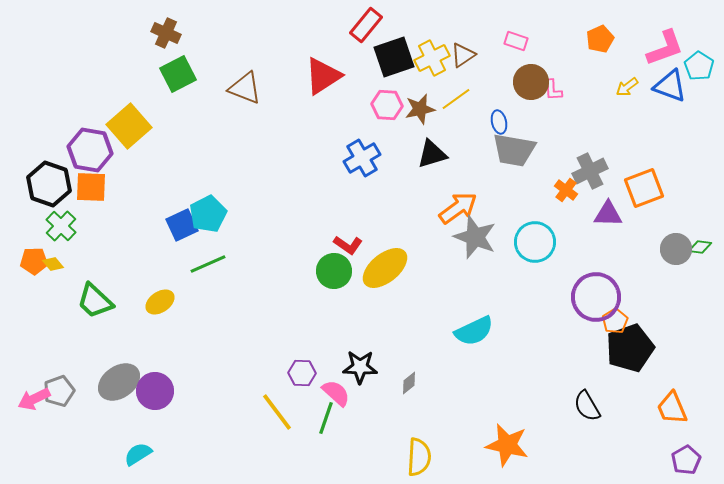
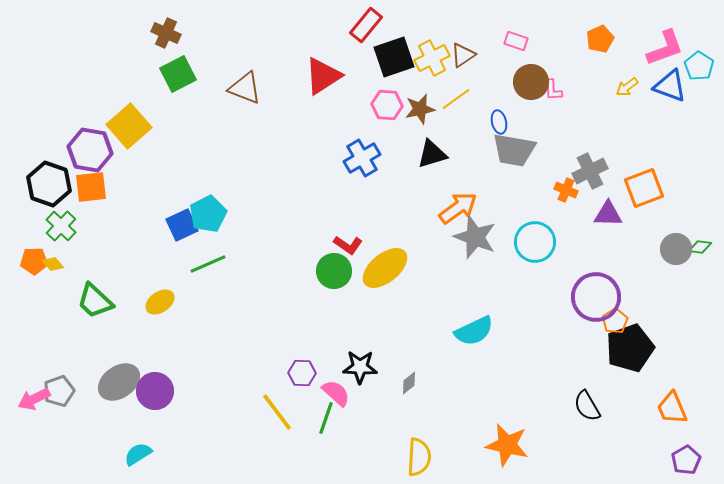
orange square at (91, 187): rotated 8 degrees counterclockwise
orange cross at (566, 190): rotated 15 degrees counterclockwise
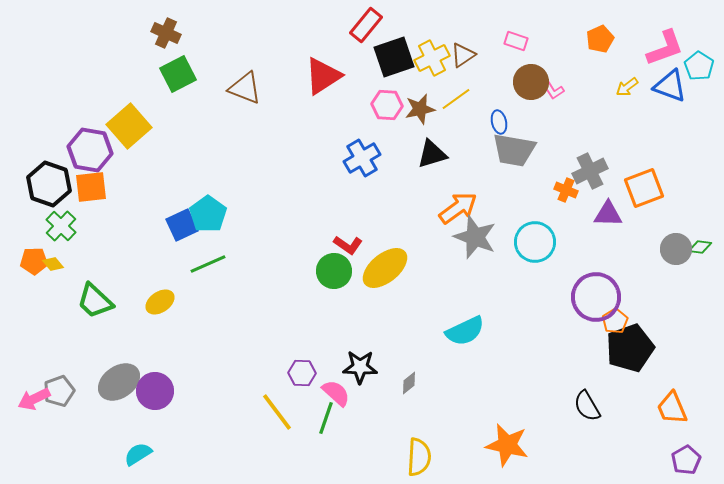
pink L-shape at (553, 90): rotated 30 degrees counterclockwise
cyan pentagon at (208, 214): rotated 9 degrees counterclockwise
cyan semicircle at (474, 331): moved 9 px left
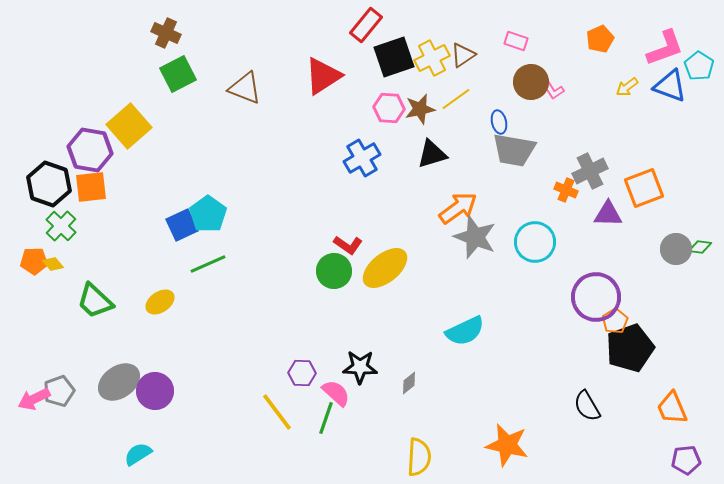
pink hexagon at (387, 105): moved 2 px right, 3 px down
purple pentagon at (686, 460): rotated 24 degrees clockwise
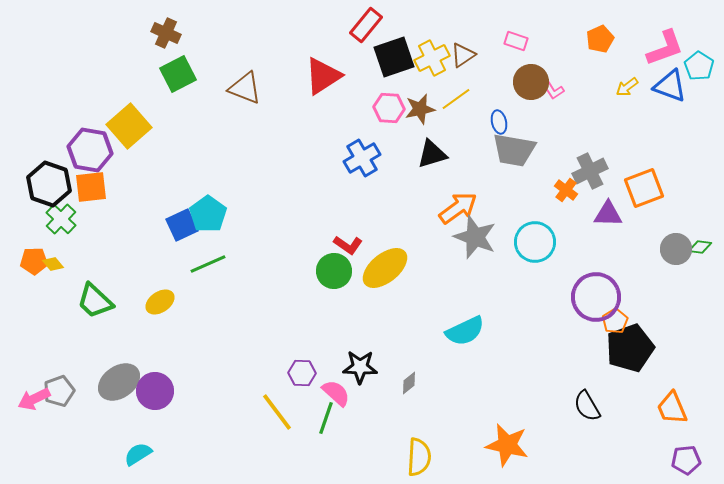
orange cross at (566, 190): rotated 15 degrees clockwise
green cross at (61, 226): moved 7 px up
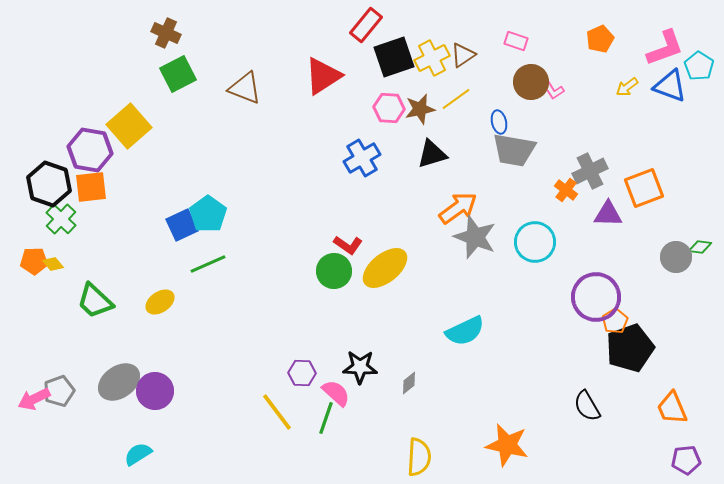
gray circle at (676, 249): moved 8 px down
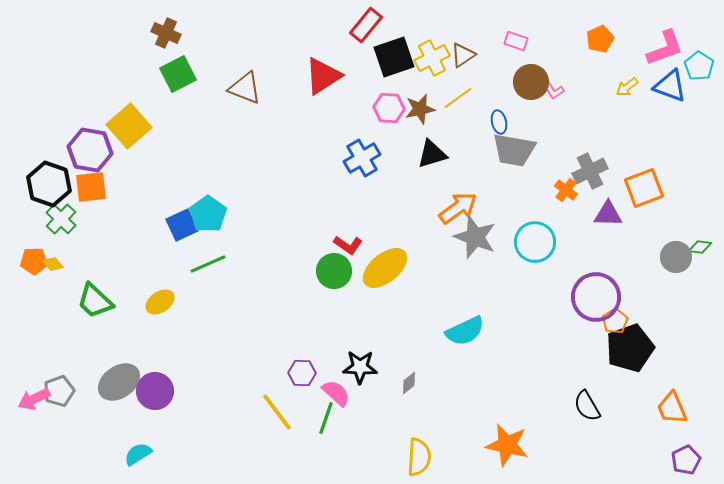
yellow line at (456, 99): moved 2 px right, 1 px up
purple pentagon at (686, 460): rotated 20 degrees counterclockwise
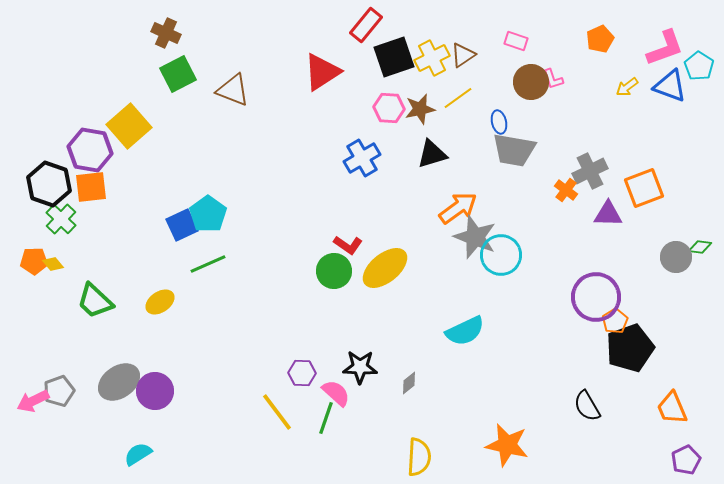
red triangle at (323, 76): moved 1 px left, 4 px up
brown triangle at (245, 88): moved 12 px left, 2 px down
pink L-shape at (553, 90): moved 11 px up; rotated 15 degrees clockwise
cyan circle at (535, 242): moved 34 px left, 13 px down
pink arrow at (34, 399): moved 1 px left, 2 px down
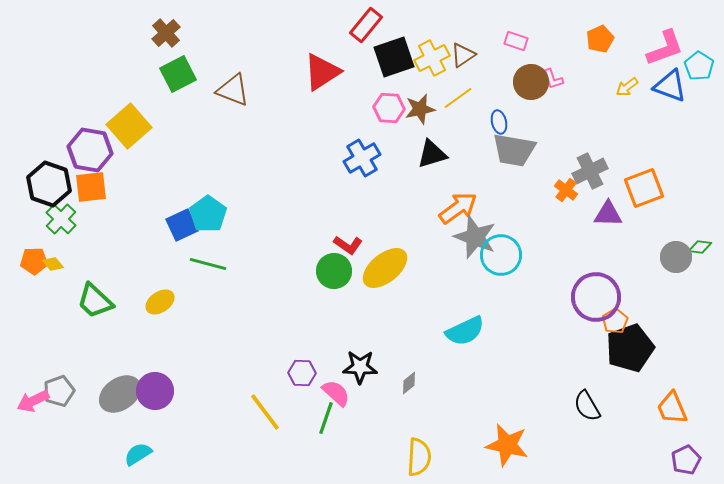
brown cross at (166, 33): rotated 24 degrees clockwise
green line at (208, 264): rotated 39 degrees clockwise
gray ellipse at (119, 382): moved 1 px right, 12 px down
yellow line at (277, 412): moved 12 px left
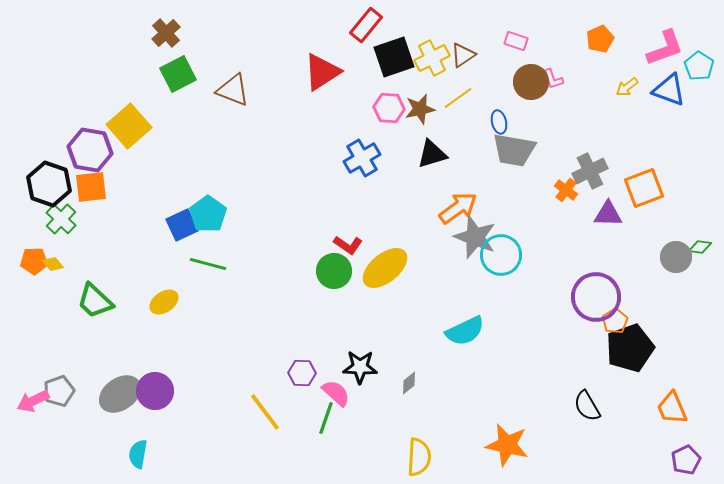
blue triangle at (670, 86): moved 1 px left, 4 px down
yellow ellipse at (160, 302): moved 4 px right
cyan semicircle at (138, 454): rotated 48 degrees counterclockwise
